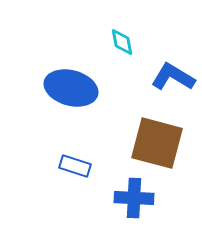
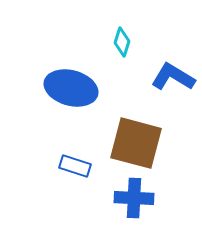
cyan diamond: rotated 28 degrees clockwise
brown square: moved 21 px left
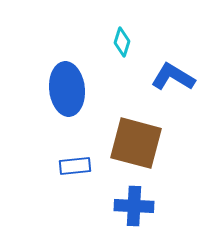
blue ellipse: moved 4 px left, 1 px down; rotated 69 degrees clockwise
blue rectangle: rotated 24 degrees counterclockwise
blue cross: moved 8 px down
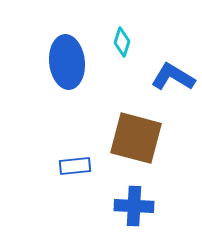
blue ellipse: moved 27 px up
brown square: moved 5 px up
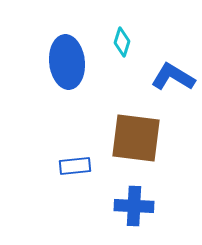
brown square: rotated 8 degrees counterclockwise
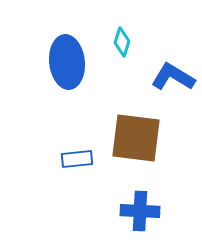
blue rectangle: moved 2 px right, 7 px up
blue cross: moved 6 px right, 5 px down
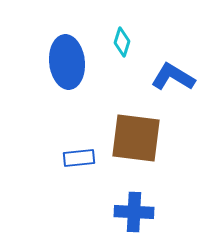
blue rectangle: moved 2 px right, 1 px up
blue cross: moved 6 px left, 1 px down
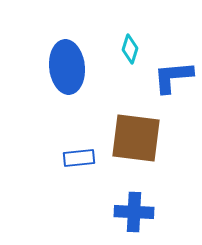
cyan diamond: moved 8 px right, 7 px down
blue ellipse: moved 5 px down
blue L-shape: rotated 36 degrees counterclockwise
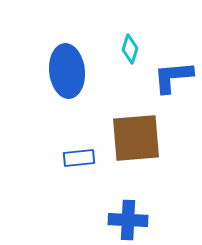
blue ellipse: moved 4 px down
brown square: rotated 12 degrees counterclockwise
blue cross: moved 6 px left, 8 px down
